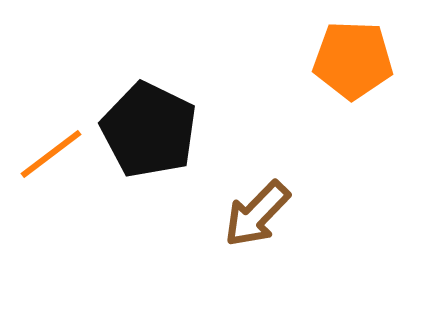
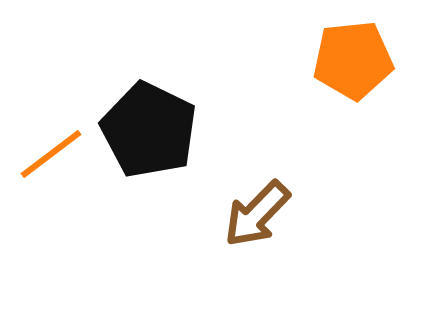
orange pentagon: rotated 8 degrees counterclockwise
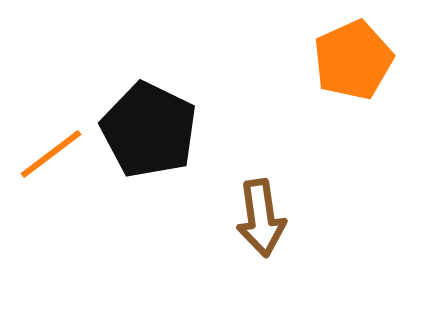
orange pentagon: rotated 18 degrees counterclockwise
brown arrow: moved 4 px right, 4 px down; rotated 52 degrees counterclockwise
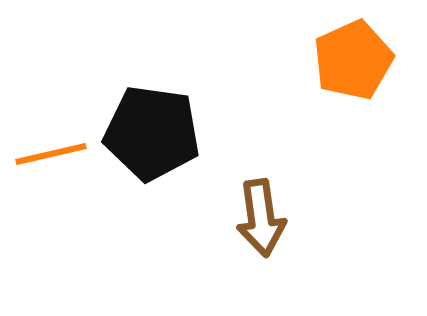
black pentagon: moved 3 px right, 3 px down; rotated 18 degrees counterclockwise
orange line: rotated 24 degrees clockwise
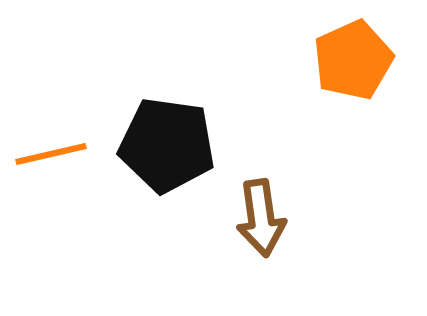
black pentagon: moved 15 px right, 12 px down
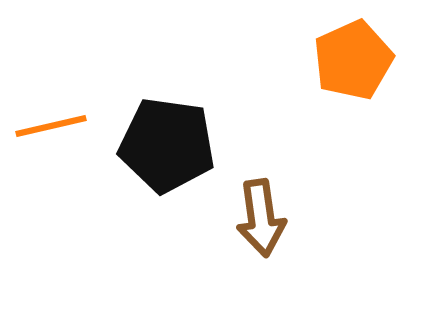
orange line: moved 28 px up
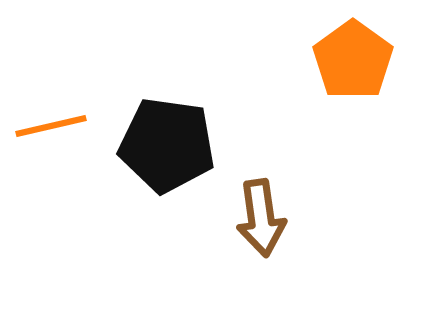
orange pentagon: rotated 12 degrees counterclockwise
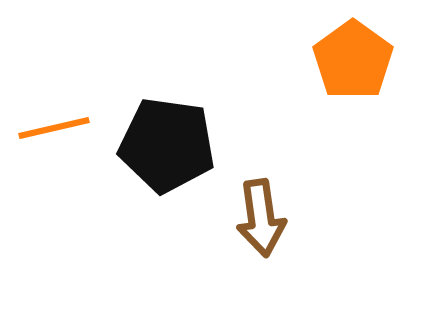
orange line: moved 3 px right, 2 px down
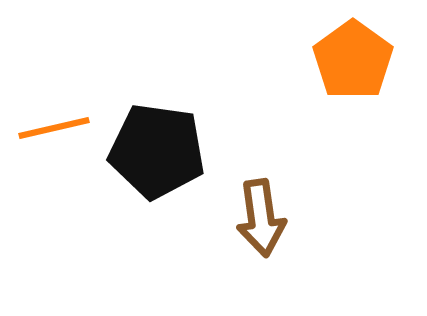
black pentagon: moved 10 px left, 6 px down
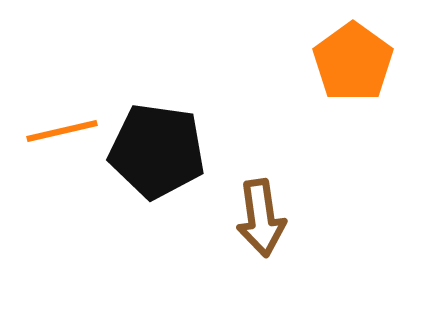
orange pentagon: moved 2 px down
orange line: moved 8 px right, 3 px down
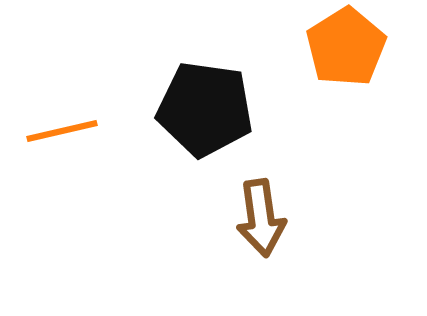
orange pentagon: moved 7 px left, 15 px up; rotated 4 degrees clockwise
black pentagon: moved 48 px right, 42 px up
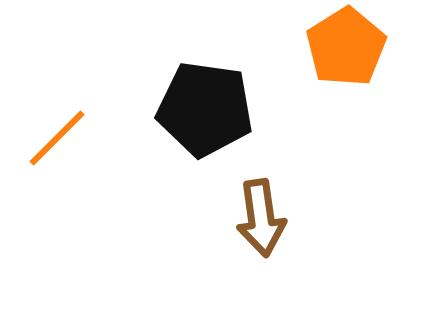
orange line: moved 5 px left, 7 px down; rotated 32 degrees counterclockwise
